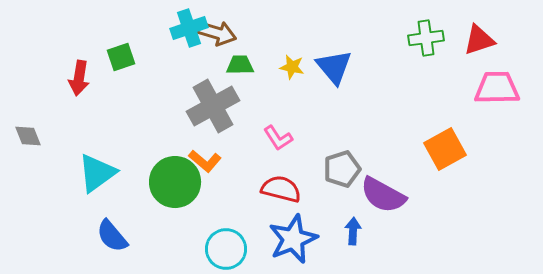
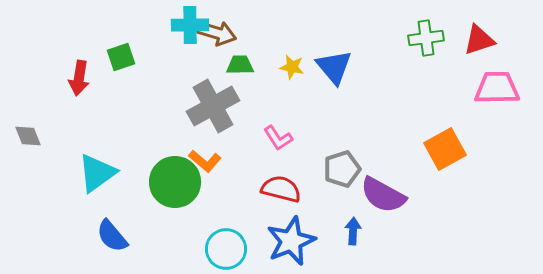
cyan cross: moved 1 px right, 3 px up; rotated 18 degrees clockwise
blue star: moved 2 px left, 2 px down
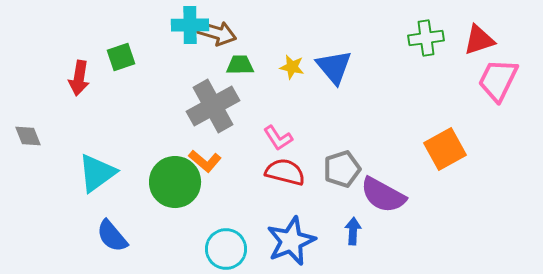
pink trapezoid: moved 1 px right, 8 px up; rotated 63 degrees counterclockwise
red semicircle: moved 4 px right, 17 px up
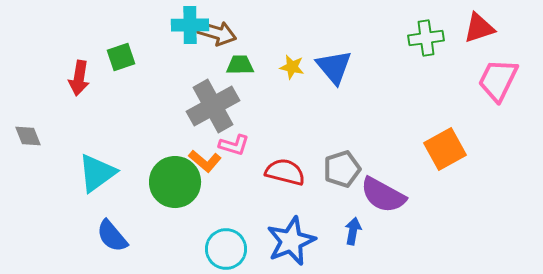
red triangle: moved 12 px up
pink L-shape: moved 44 px left, 7 px down; rotated 40 degrees counterclockwise
blue arrow: rotated 8 degrees clockwise
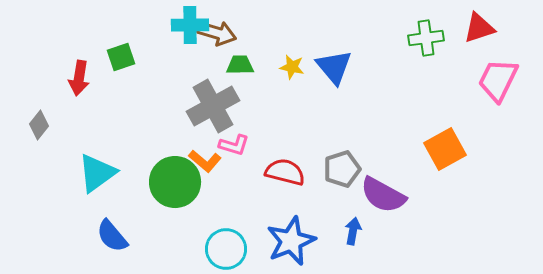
gray diamond: moved 11 px right, 11 px up; rotated 60 degrees clockwise
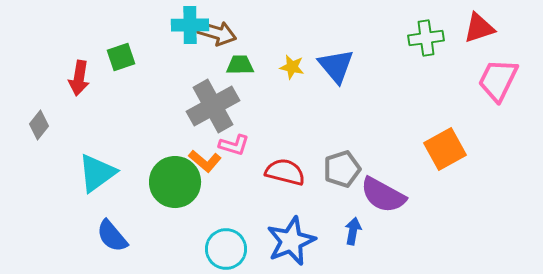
blue triangle: moved 2 px right, 1 px up
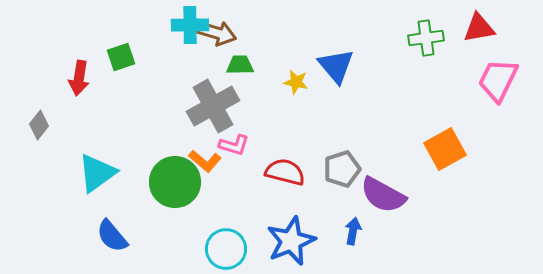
red triangle: rotated 8 degrees clockwise
yellow star: moved 4 px right, 15 px down
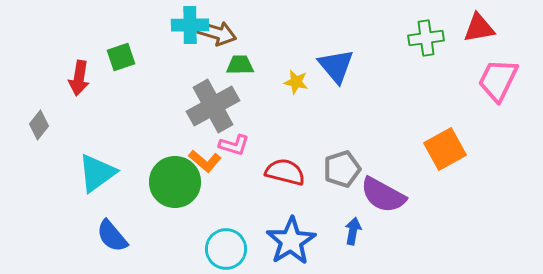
blue star: rotated 9 degrees counterclockwise
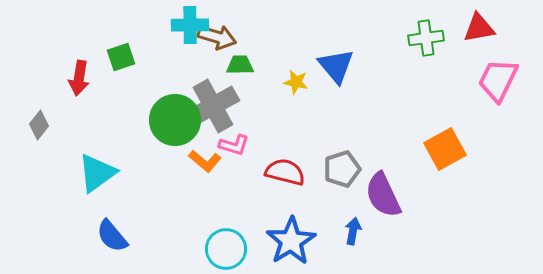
brown arrow: moved 4 px down
green circle: moved 62 px up
purple semicircle: rotated 36 degrees clockwise
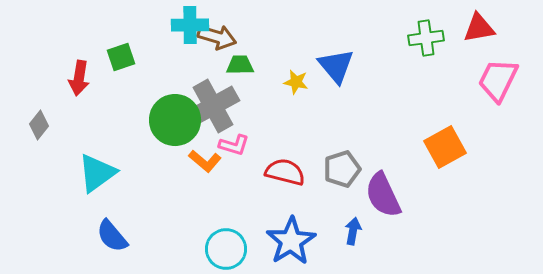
orange square: moved 2 px up
